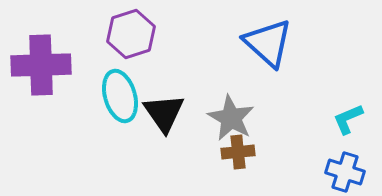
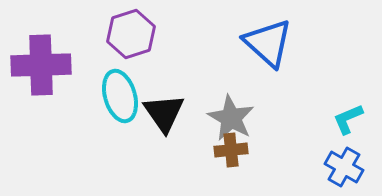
brown cross: moved 7 px left, 2 px up
blue cross: moved 1 px left, 5 px up; rotated 12 degrees clockwise
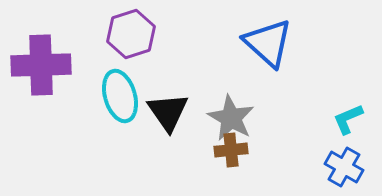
black triangle: moved 4 px right, 1 px up
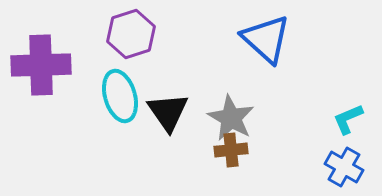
blue triangle: moved 2 px left, 4 px up
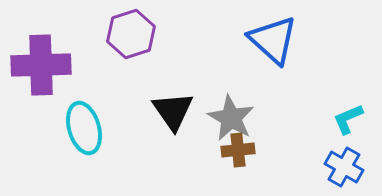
blue triangle: moved 7 px right, 1 px down
cyan ellipse: moved 36 px left, 32 px down
black triangle: moved 5 px right, 1 px up
brown cross: moved 7 px right
